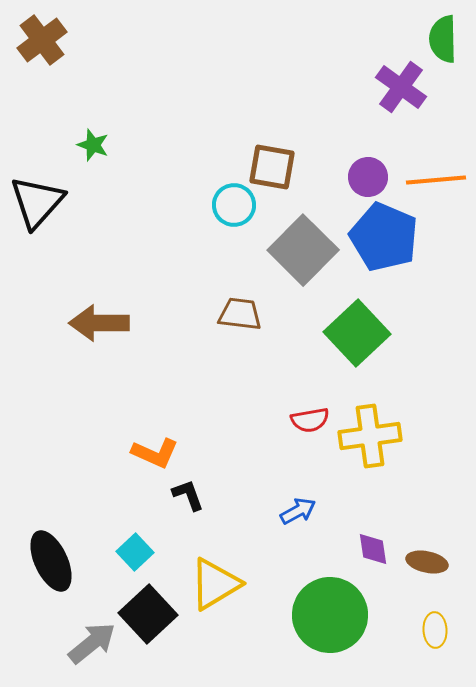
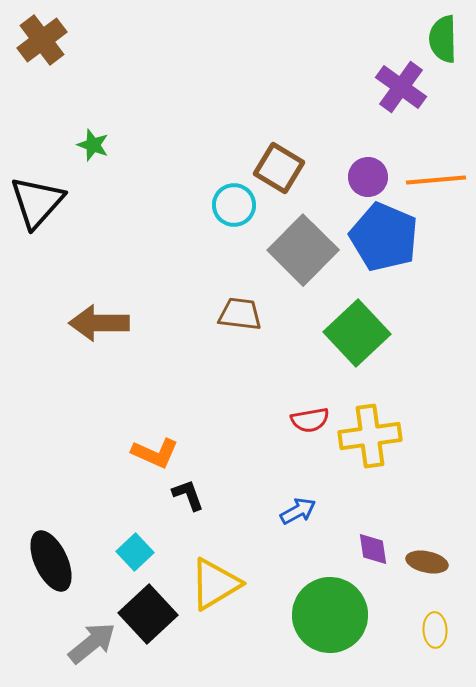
brown square: moved 7 px right, 1 px down; rotated 21 degrees clockwise
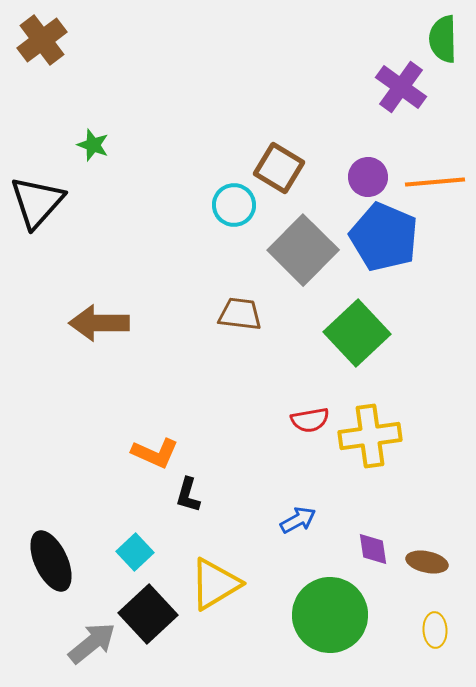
orange line: moved 1 px left, 2 px down
black L-shape: rotated 144 degrees counterclockwise
blue arrow: moved 9 px down
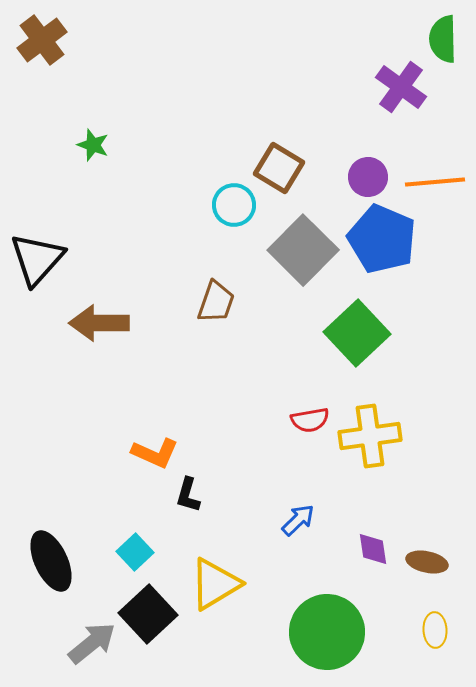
black triangle: moved 57 px down
blue pentagon: moved 2 px left, 2 px down
brown trapezoid: moved 24 px left, 12 px up; rotated 102 degrees clockwise
blue arrow: rotated 15 degrees counterclockwise
green circle: moved 3 px left, 17 px down
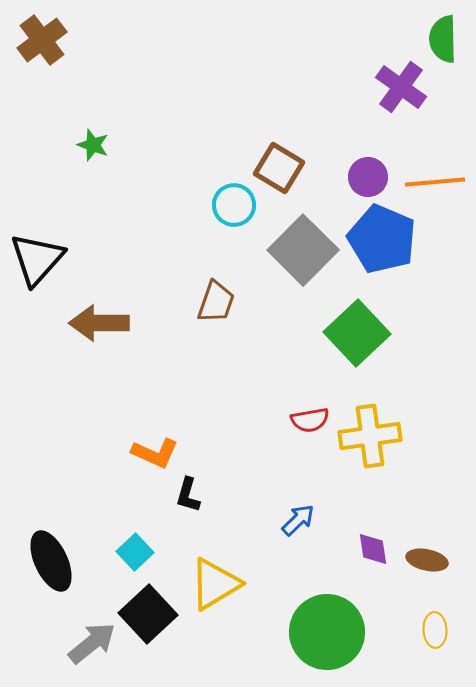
brown ellipse: moved 2 px up
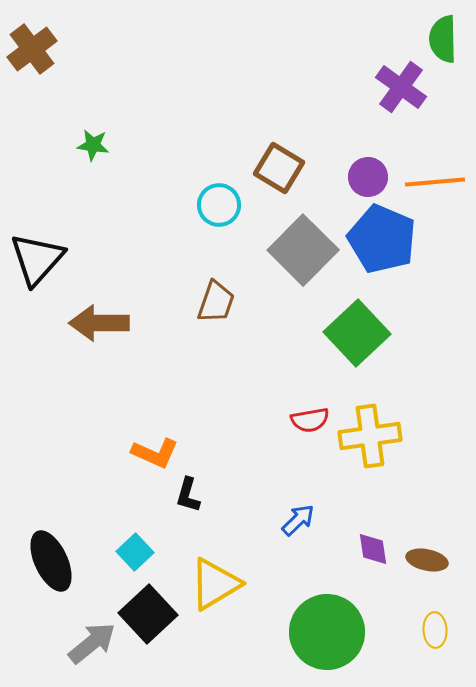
brown cross: moved 10 px left, 9 px down
green star: rotated 12 degrees counterclockwise
cyan circle: moved 15 px left
